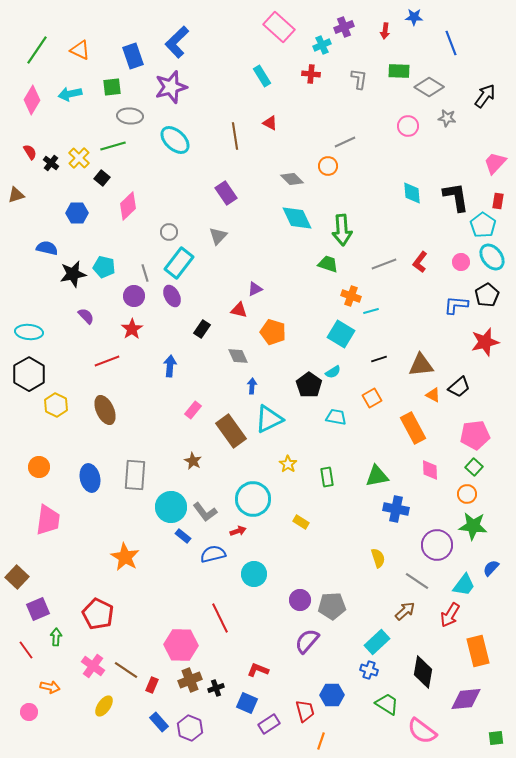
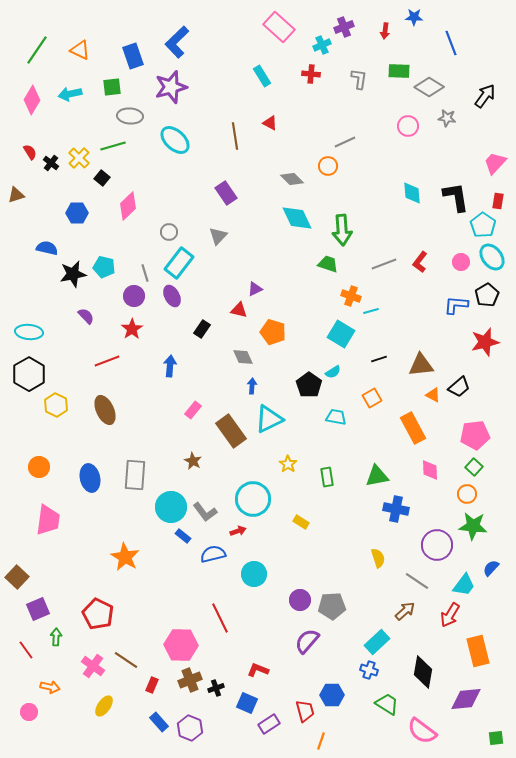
gray diamond at (238, 356): moved 5 px right, 1 px down
brown line at (126, 670): moved 10 px up
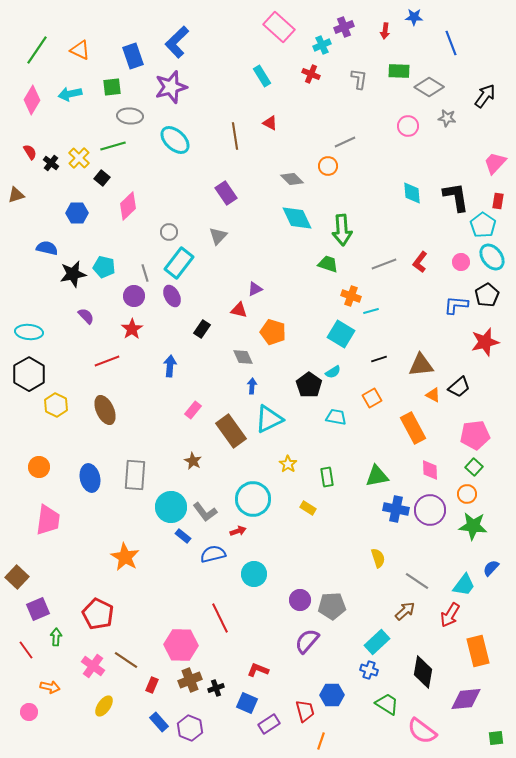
red cross at (311, 74): rotated 18 degrees clockwise
yellow rectangle at (301, 522): moved 7 px right, 14 px up
purple circle at (437, 545): moved 7 px left, 35 px up
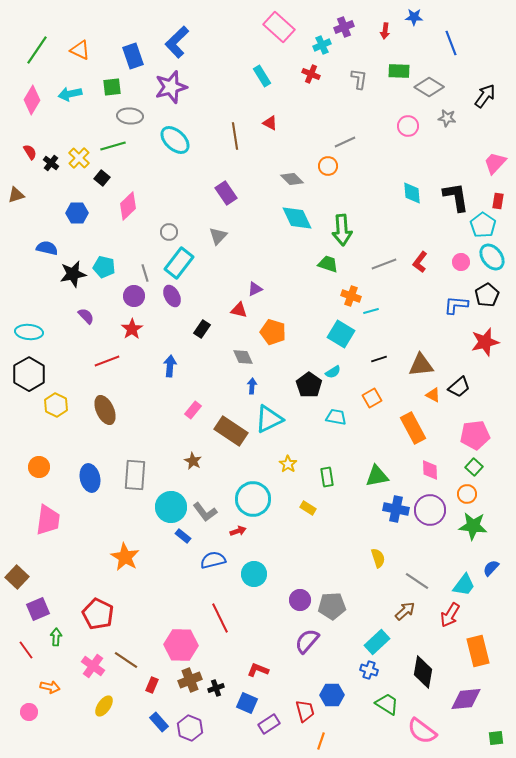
brown rectangle at (231, 431): rotated 20 degrees counterclockwise
blue semicircle at (213, 554): moved 6 px down
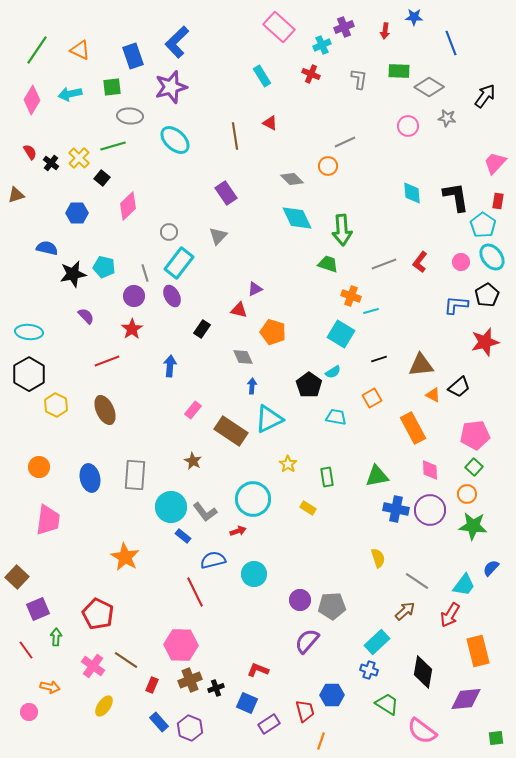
red line at (220, 618): moved 25 px left, 26 px up
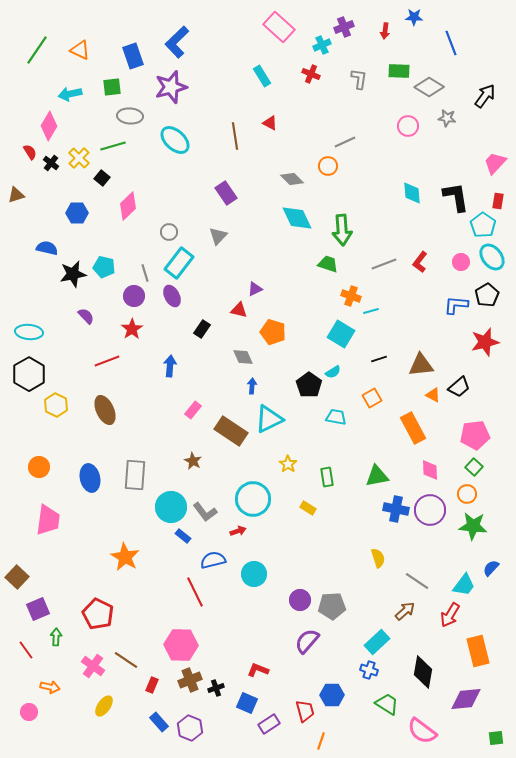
pink diamond at (32, 100): moved 17 px right, 26 px down
